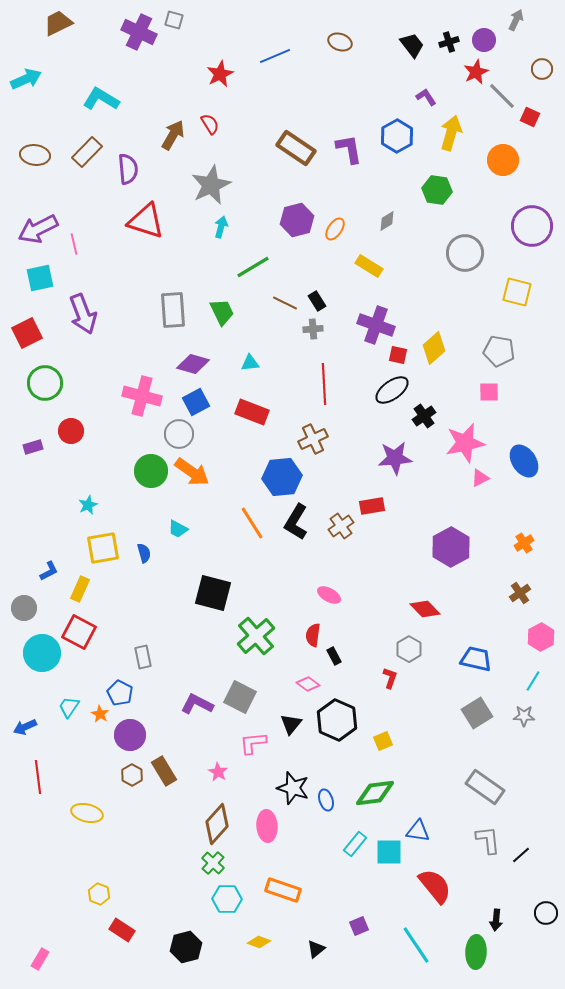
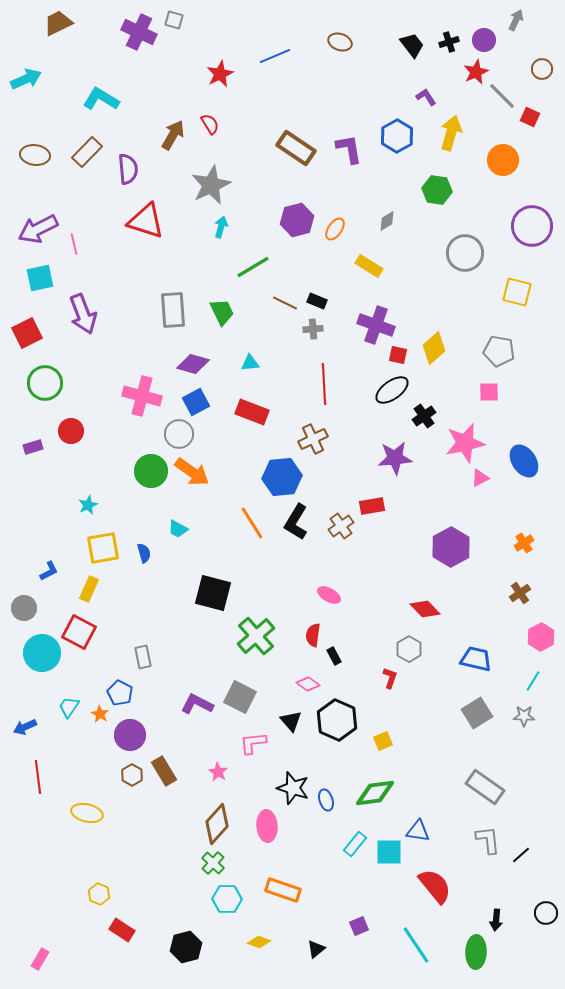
black rectangle at (317, 301): rotated 36 degrees counterclockwise
yellow rectangle at (80, 589): moved 9 px right
black triangle at (291, 724): moved 3 px up; rotated 20 degrees counterclockwise
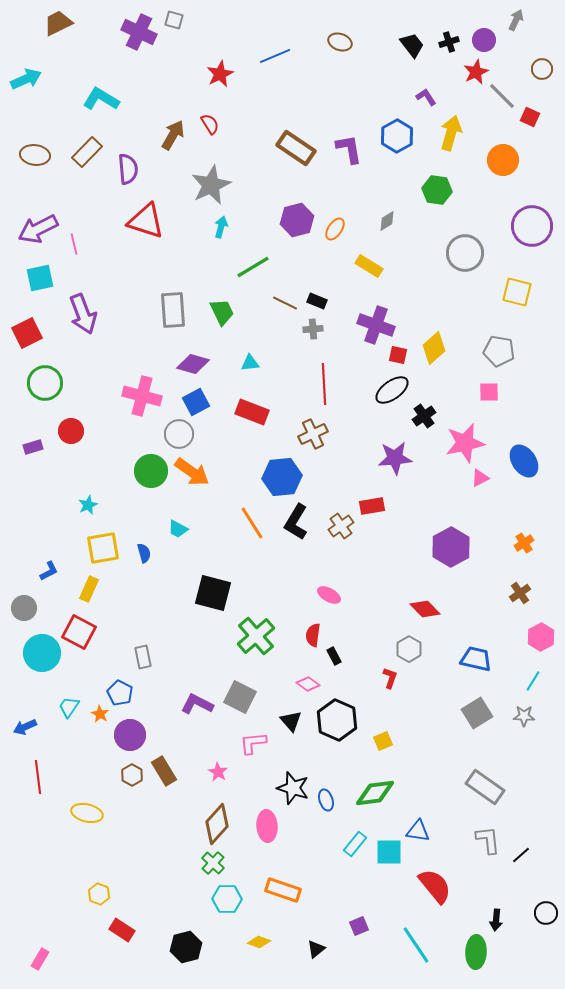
brown cross at (313, 439): moved 5 px up
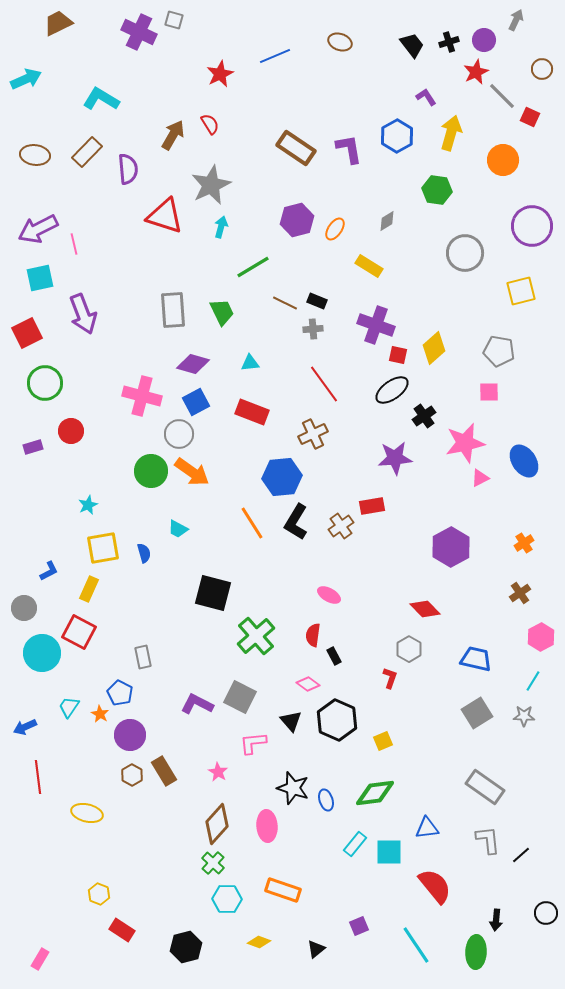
red triangle at (146, 221): moved 19 px right, 5 px up
yellow square at (517, 292): moved 4 px right, 1 px up; rotated 28 degrees counterclockwise
red line at (324, 384): rotated 33 degrees counterclockwise
blue triangle at (418, 831): moved 9 px right, 3 px up; rotated 15 degrees counterclockwise
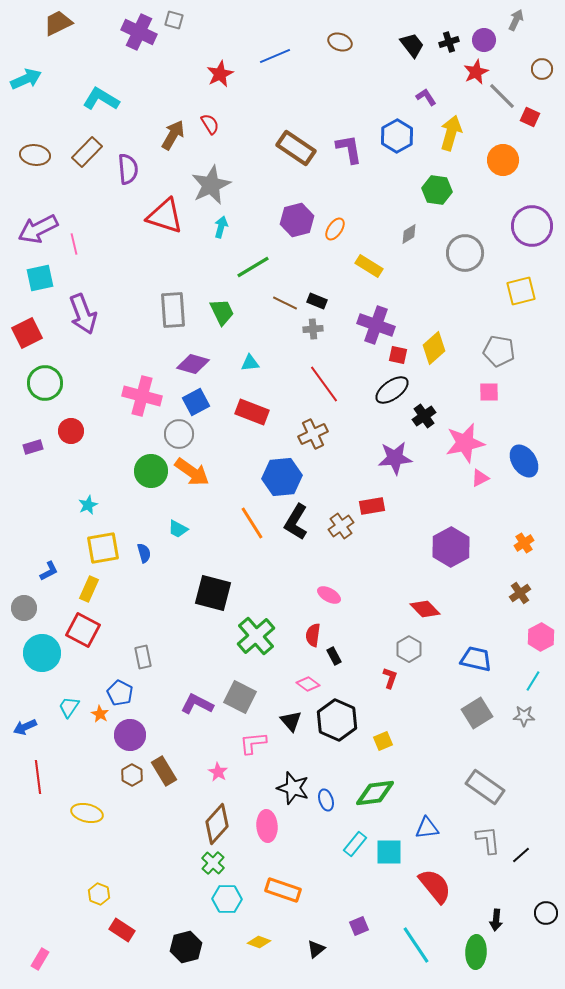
gray diamond at (387, 221): moved 22 px right, 13 px down
red square at (79, 632): moved 4 px right, 2 px up
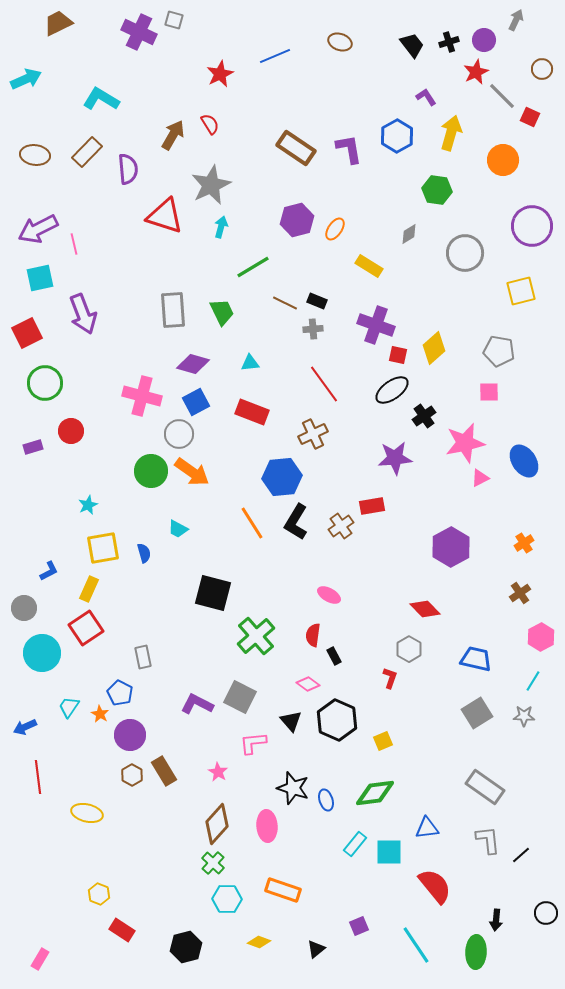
red square at (83, 630): moved 3 px right, 2 px up; rotated 28 degrees clockwise
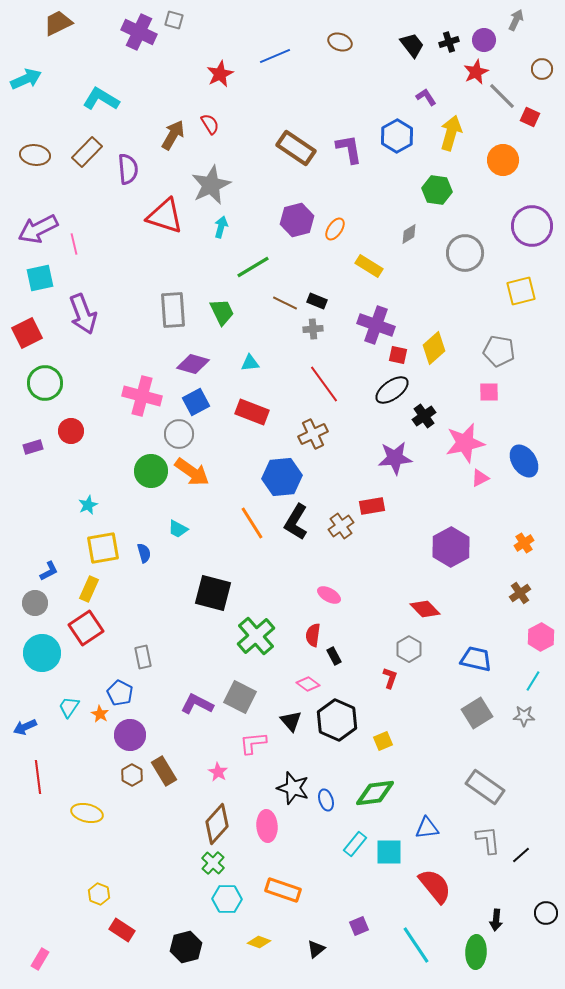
gray circle at (24, 608): moved 11 px right, 5 px up
